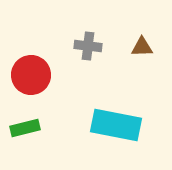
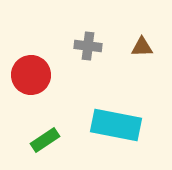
green rectangle: moved 20 px right, 12 px down; rotated 20 degrees counterclockwise
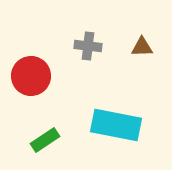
red circle: moved 1 px down
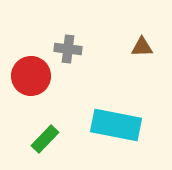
gray cross: moved 20 px left, 3 px down
green rectangle: moved 1 px up; rotated 12 degrees counterclockwise
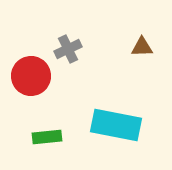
gray cross: rotated 32 degrees counterclockwise
green rectangle: moved 2 px right, 2 px up; rotated 40 degrees clockwise
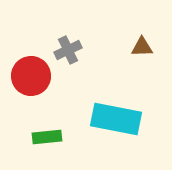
gray cross: moved 1 px down
cyan rectangle: moved 6 px up
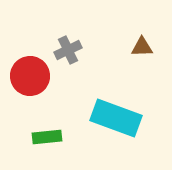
red circle: moved 1 px left
cyan rectangle: moved 1 px up; rotated 9 degrees clockwise
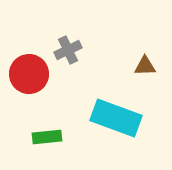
brown triangle: moved 3 px right, 19 px down
red circle: moved 1 px left, 2 px up
